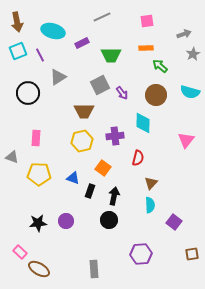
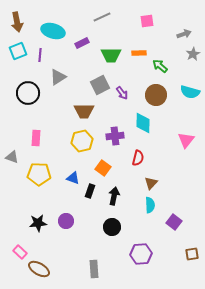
orange rectangle at (146, 48): moved 7 px left, 5 px down
purple line at (40, 55): rotated 32 degrees clockwise
black circle at (109, 220): moved 3 px right, 7 px down
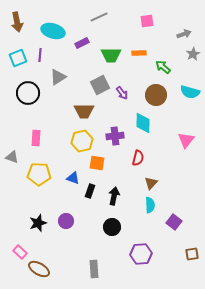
gray line at (102, 17): moved 3 px left
cyan square at (18, 51): moved 7 px down
green arrow at (160, 66): moved 3 px right, 1 px down
orange square at (103, 168): moved 6 px left, 5 px up; rotated 28 degrees counterclockwise
black star at (38, 223): rotated 12 degrees counterclockwise
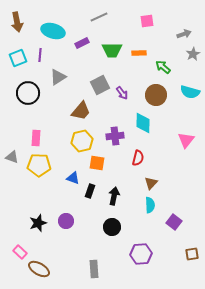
green trapezoid at (111, 55): moved 1 px right, 5 px up
brown trapezoid at (84, 111): moved 3 px left; rotated 50 degrees counterclockwise
yellow pentagon at (39, 174): moved 9 px up
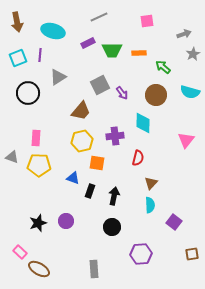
purple rectangle at (82, 43): moved 6 px right
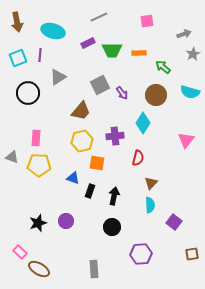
cyan diamond at (143, 123): rotated 30 degrees clockwise
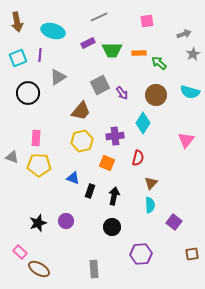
green arrow at (163, 67): moved 4 px left, 4 px up
orange square at (97, 163): moved 10 px right; rotated 14 degrees clockwise
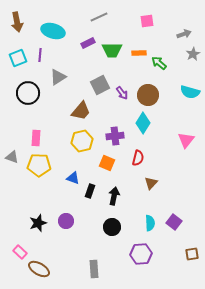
brown circle at (156, 95): moved 8 px left
cyan semicircle at (150, 205): moved 18 px down
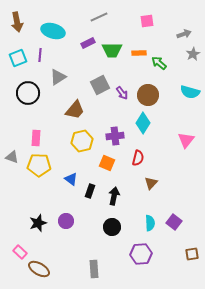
brown trapezoid at (81, 111): moved 6 px left, 1 px up
blue triangle at (73, 178): moved 2 px left, 1 px down; rotated 16 degrees clockwise
